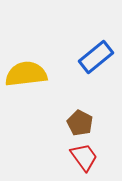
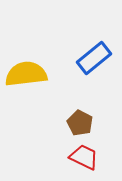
blue rectangle: moved 2 px left, 1 px down
red trapezoid: rotated 28 degrees counterclockwise
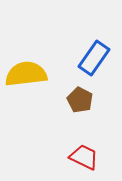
blue rectangle: rotated 16 degrees counterclockwise
brown pentagon: moved 23 px up
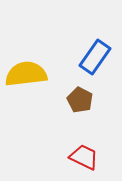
blue rectangle: moved 1 px right, 1 px up
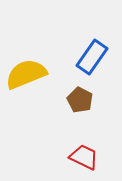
blue rectangle: moved 3 px left
yellow semicircle: rotated 15 degrees counterclockwise
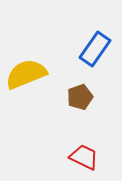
blue rectangle: moved 3 px right, 8 px up
brown pentagon: moved 3 px up; rotated 25 degrees clockwise
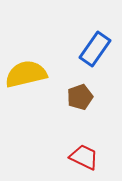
yellow semicircle: rotated 9 degrees clockwise
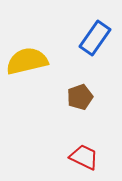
blue rectangle: moved 11 px up
yellow semicircle: moved 1 px right, 13 px up
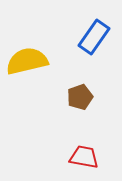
blue rectangle: moved 1 px left, 1 px up
red trapezoid: rotated 16 degrees counterclockwise
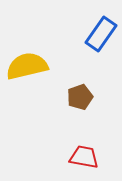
blue rectangle: moved 7 px right, 3 px up
yellow semicircle: moved 5 px down
